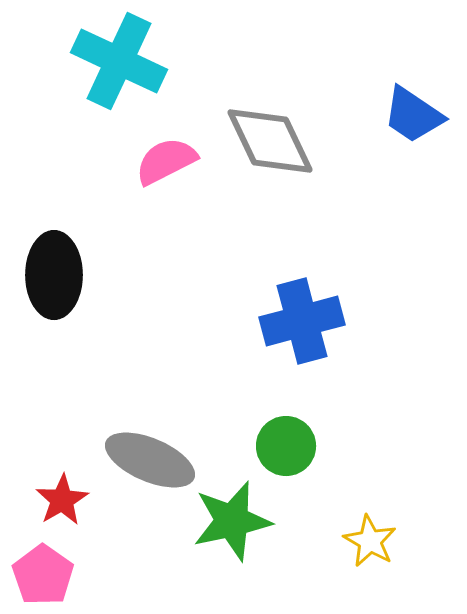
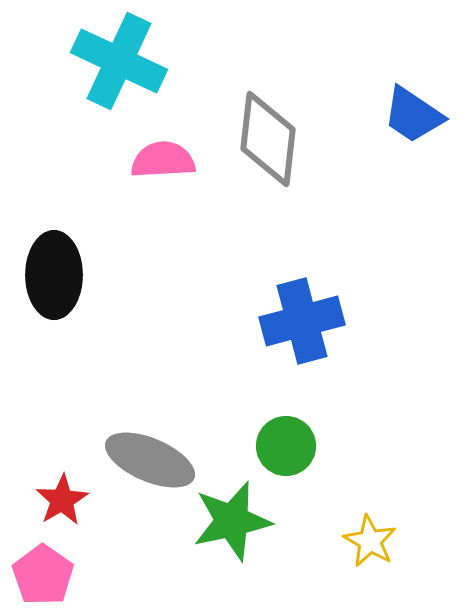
gray diamond: moved 2 px left, 2 px up; rotated 32 degrees clockwise
pink semicircle: moved 3 px left, 1 px up; rotated 24 degrees clockwise
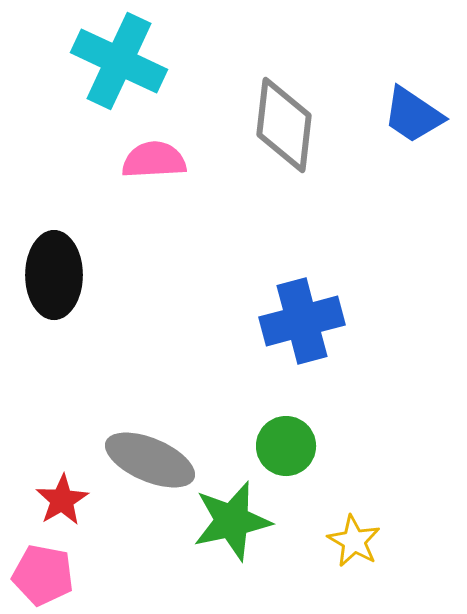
gray diamond: moved 16 px right, 14 px up
pink semicircle: moved 9 px left
yellow star: moved 16 px left
pink pentagon: rotated 24 degrees counterclockwise
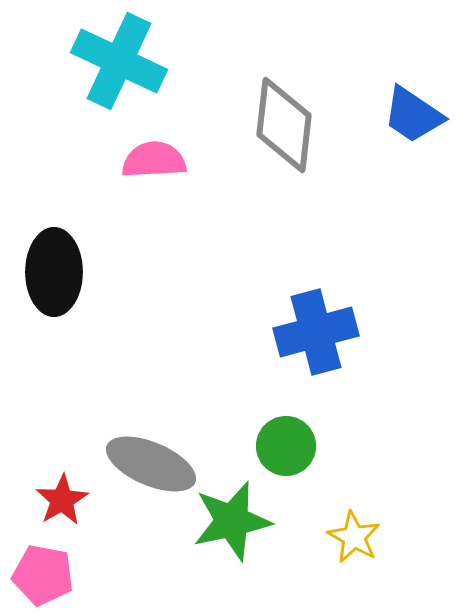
black ellipse: moved 3 px up
blue cross: moved 14 px right, 11 px down
gray ellipse: moved 1 px right, 4 px down
yellow star: moved 4 px up
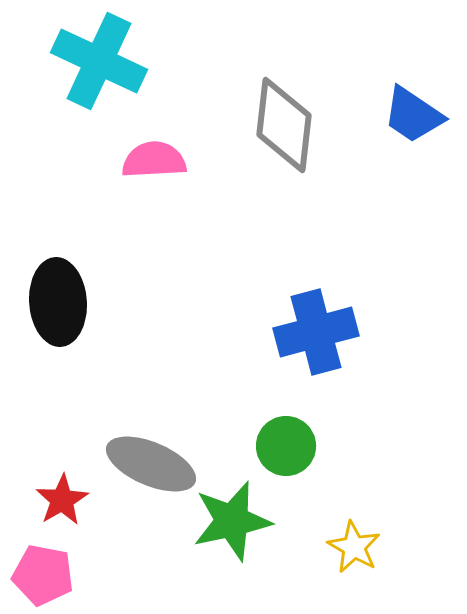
cyan cross: moved 20 px left
black ellipse: moved 4 px right, 30 px down; rotated 4 degrees counterclockwise
yellow star: moved 10 px down
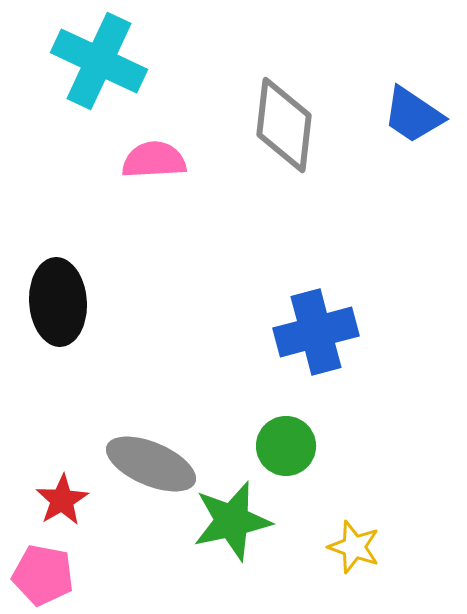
yellow star: rotated 10 degrees counterclockwise
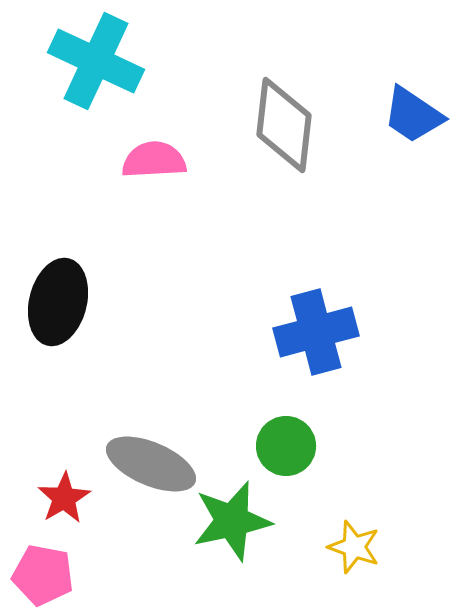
cyan cross: moved 3 px left
black ellipse: rotated 18 degrees clockwise
red star: moved 2 px right, 2 px up
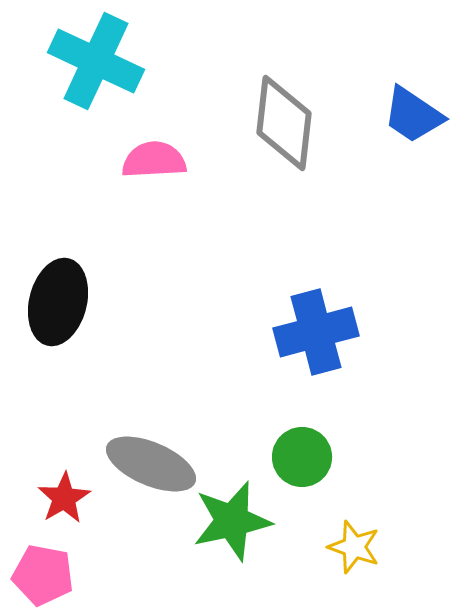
gray diamond: moved 2 px up
green circle: moved 16 px right, 11 px down
